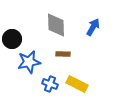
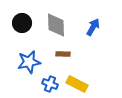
black circle: moved 10 px right, 16 px up
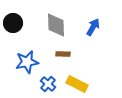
black circle: moved 9 px left
blue star: moved 2 px left
blue cross: moved 2 px left; rotated 21 degrees clockwise
